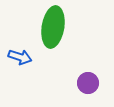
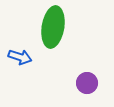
purple circle: moved 1 px left
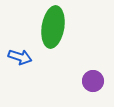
purple circle: moved 6 px right, 2 px up
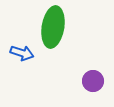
blue arrow: moved 2 px right, 4 px up
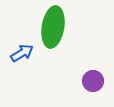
blue arrow: rotated 50 degrees counterclockwise
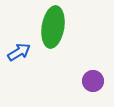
blue arrow: moved 3 px left, 1 px up
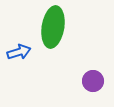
blue arrow: rotated 15 degrees clockwise
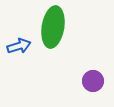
blue arrow: moved 6 px up
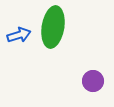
blue arrow: moved 11 px up
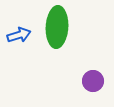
green ellipse: moved 4 px right; rotated 6 degrees counterclockwise
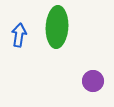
blue arrow: rotated 65 degrees counterclockwise
